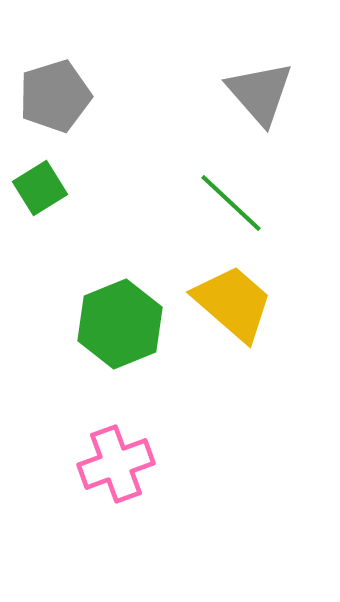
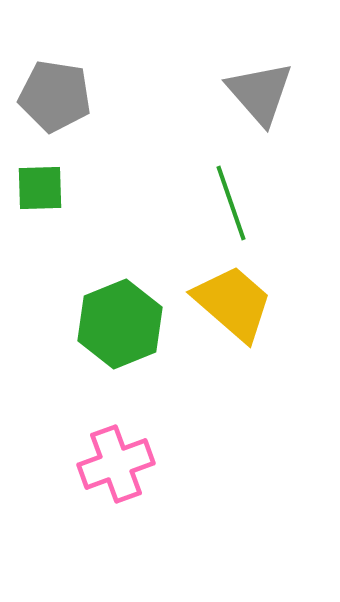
gray pentagon: rotated 26 degrees clockwise
green square: rotated 30 degrees clockwise
green line: rotated 28 degrees clockwise
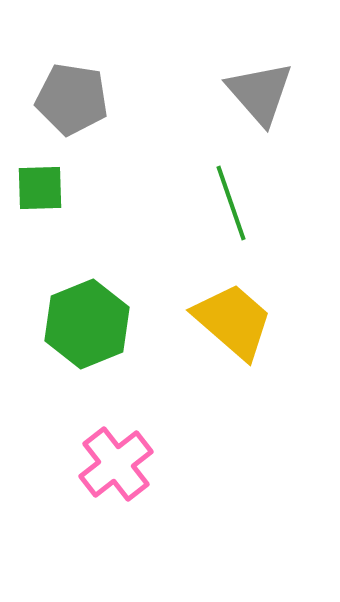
gray pentagon: moved 17 px right, 3 px down
yellow trapezoid: moved 18 px down
green hexagon: moved 33 px left
pink cross: rotated 18 degrees counterclockwise
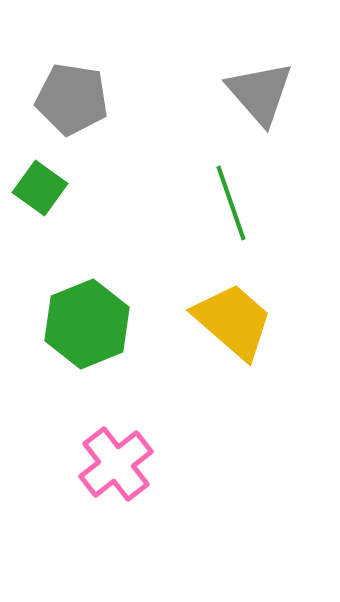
green square: rotated 38 degrees clockwise
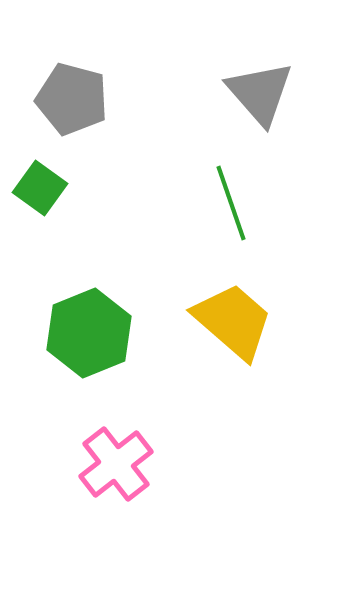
gray pentagon: rotated 6 degrees clockwise
green hexagon: moved 2 px right, 9 px down
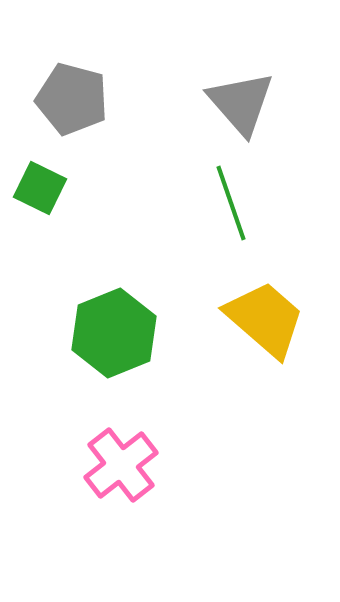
gray triangle: moved 19 px left, 10 px down
green square: rotated 10 degrees counterclockwise
yellow trapezoid: moved 32 px right, 2 px up
green hexagon: moved 25 px right
pink cross: moved 5 px right, 1 px down
